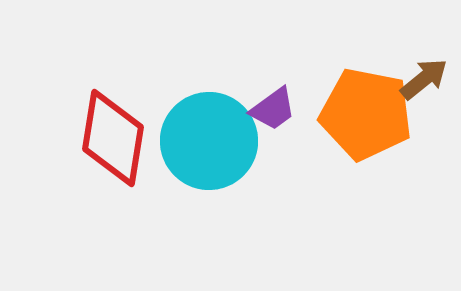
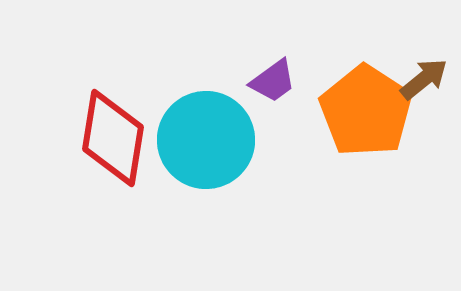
purple trapezoid: moved 28 px up
orange pentagon: moved 3 px up; rotated 22 degrees clockwise
cyan circle: moved 3 px left, 1 px up
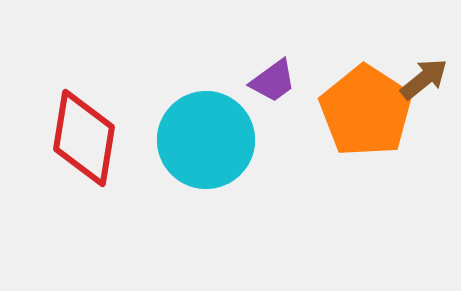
red diamond: moved 29 px left
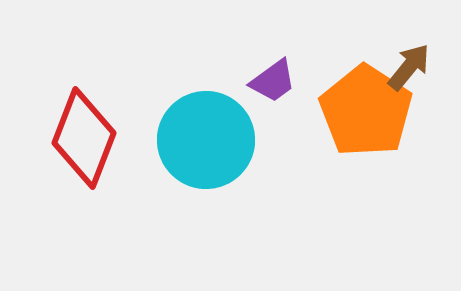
brown arrow: moved 15 px left, 12 px up; rotated 12 degrees counterclockwise
red diamond: rotated 12 degrees clockwise
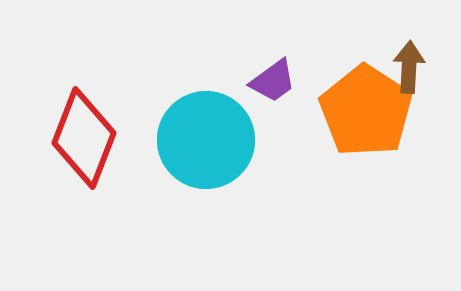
brown arrow: rotated 36 degrees counterclockwise
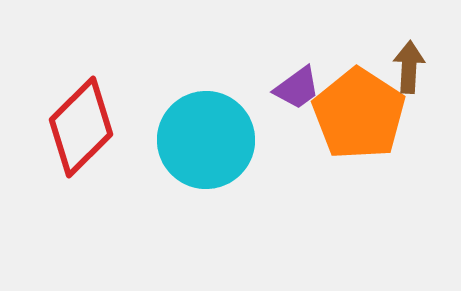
purple trapezoid: moved 24 px right, 7 px down
orange pentagon: moved 7 px left, 3 px down
red diamond: moved 3 px left, 11 px up; rotated 24 degrees clockwise
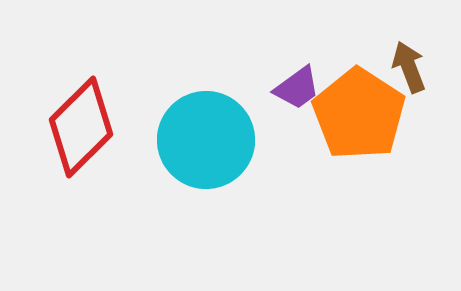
brown arrow: rotated 24 degrees counterclockwise
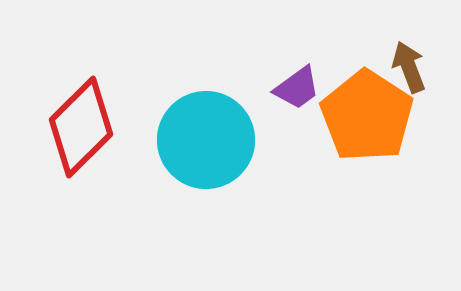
orange pentagon: moved 8 px right, 2 px down
